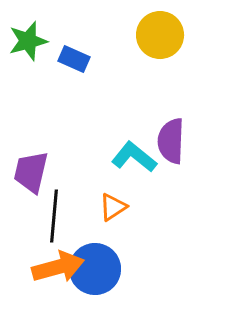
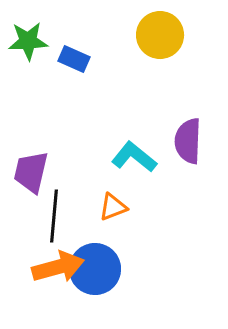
green star: rotated 12 degrees clockwise
purple semicircle: moved 17 px right
orange triangle: rotated 12 degrees clockwise
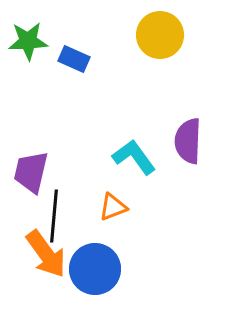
cyan L-shape: rotated 15 degrees clockwise
orange arrow: moved 12 px left, 13 px up; rotated 69 degrees clockwise
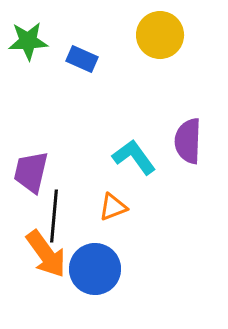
blue rectangle: moved 8 px right
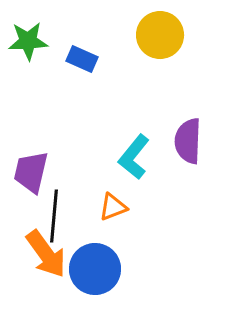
cyan L-shape: rotated 105 degrees counterclockwise
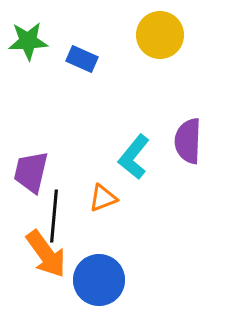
orange triangle: moved 10 px left, 9 px up
blue circle: moved 4 px right, 11 px down
